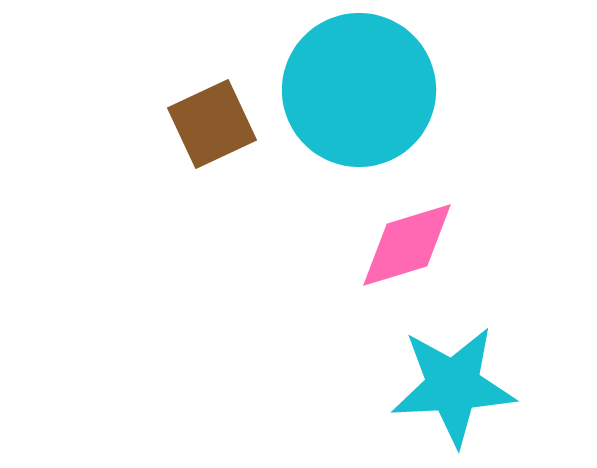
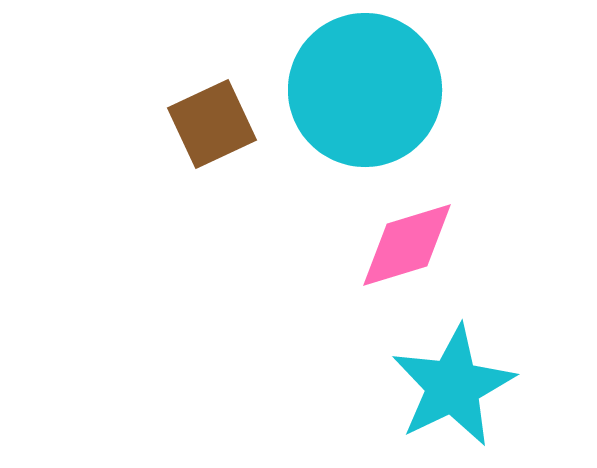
cyan circle: moved 6 px right
cyan star: rotated 23 degrees counterclockwise
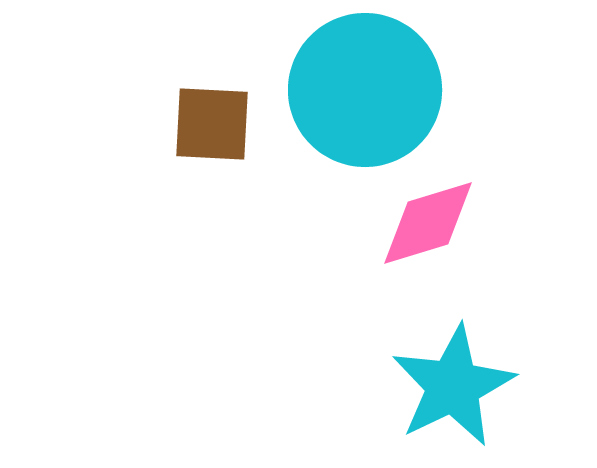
brown square: rotated 28 degrees clockwise
pink diamond: moved 21 px right, 22 px up
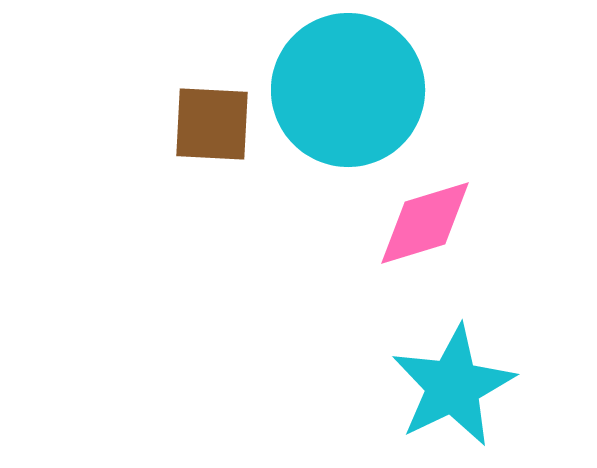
cyan circle: moved 17 px left
pink diamond: moved 3 px left
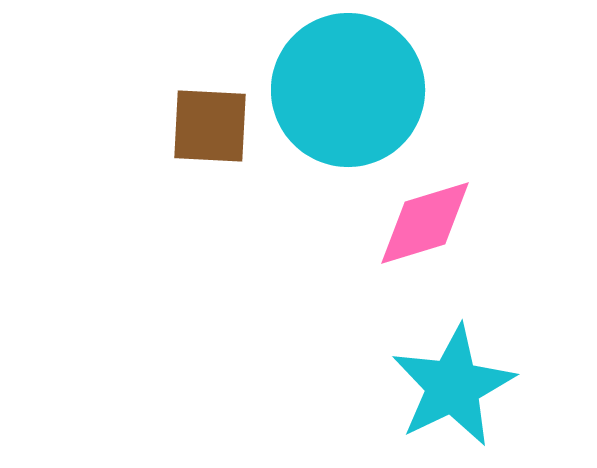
brown square: moved 2 px left, 2 px down
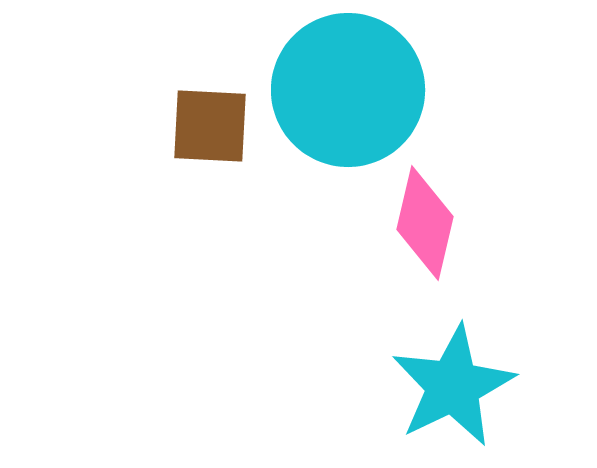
pink diamond: rotated 60 degrees counterclockwise
